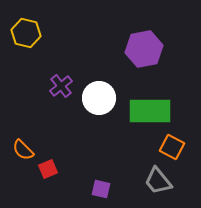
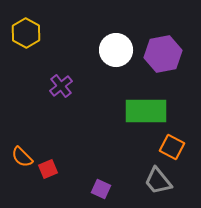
yellow hexagon: rotated 16 degrees clockwise
purple hexagon: moved 19 px right, 5 px down
white circle: moved 17 px right, 48 px up
green rectangle: moved 4 px left
orange semicircle: moved 1 px left, 7 px down
purple square: rotated 12 degrees clockwise
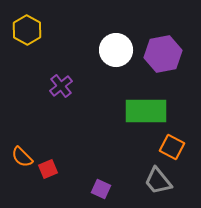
yellow hexagon: moved 1 px right, 3 px up
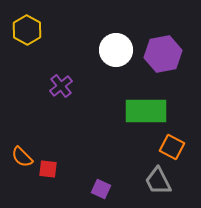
red square: rotated 30 degrees clockwise
gray trapezoid: rotated 12 degrees clockwise
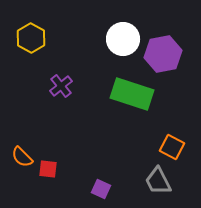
yellow hexagon: moved 4 px right, 8 px down
white circle: moved 7 px right, 11 px up
green rectangle: moved 14 px left, 17 px up; rotated 18 degrees clockwise
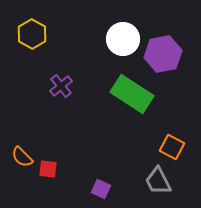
yellow hexagon: moved 1 px right, 4 px up
green rectangle: rotated 15 degrees clockwise
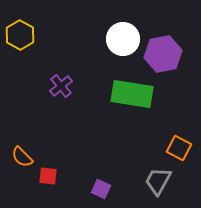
yellow hexagon: moved 12 px left, 1 px down
green rectangle: rotated 24 degrees counterclockwise
orange square: moved 7 px right, 1 px down
red square: moved 7 px down
gray trapezoid: rotated 56 degrees clockwise
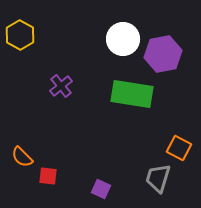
gray trapezoid: moved 3 px up; rotated 12 degrees counterclockwise
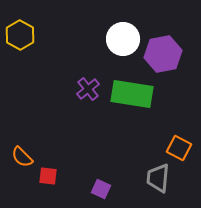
purple cross: moved 27 px right, 3 px down
gray trapezoid: rotated 12 degrees counterclockwise
